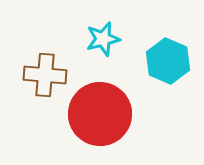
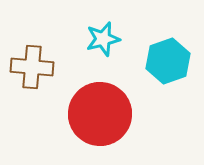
cyan hexagon: rotated 18 degrees clockwise
brown cross: moved 13 px left, 8 px up
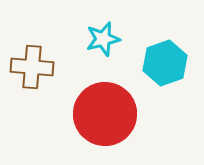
cyan hexagon: moved 3 px left, 2 px down
red circle: moved 5 px right
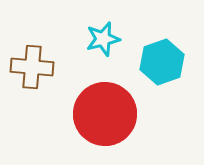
cyan hexagon: moved 3 px left, 1 px up
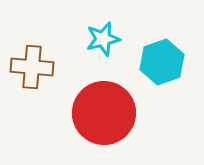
red circle: moved 1 px left, 1 px up
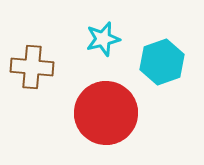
red circle: moved 2 px right
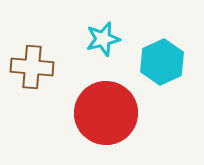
cyan hexagon: rotated 6 degrees counterclockwise
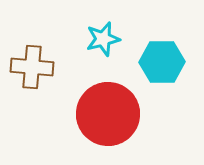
cyan hexagon: rotated 24 degrees clockwise
red circle: moved 2 px right, 1 px down
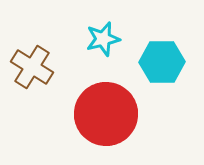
brown cross: rotated 27 degrees clockwise
red circle: moved 2 px left
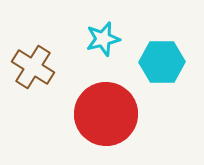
brown cross: moved 1 px right
